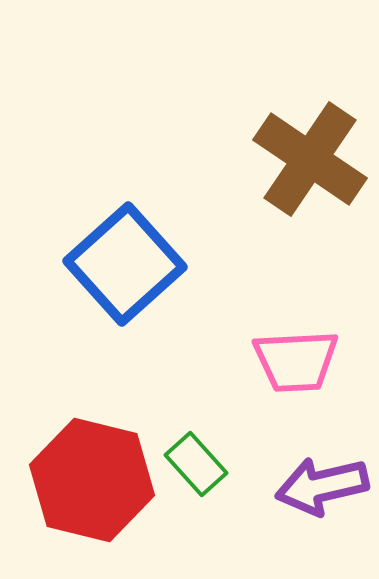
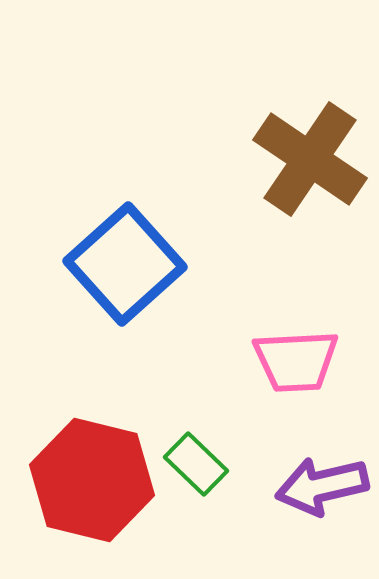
green rectangle: rotated 4 degrees counterclockwise
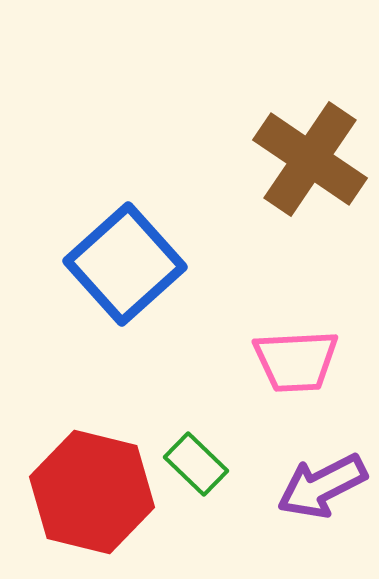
red hexagon: moved 12 px down
purple arrow: rotated 14 degrees counterclockwise
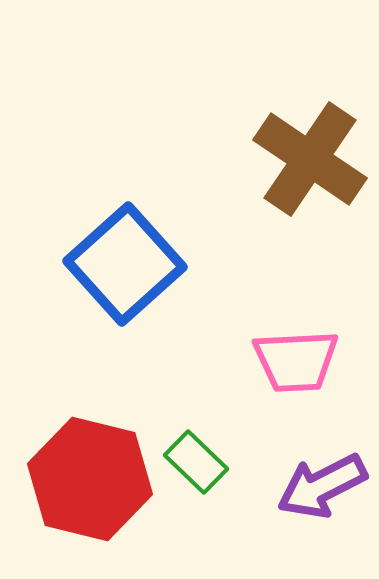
green rectangle: moved 2 px up
red hexagon: moved 2 px left, 13 px up
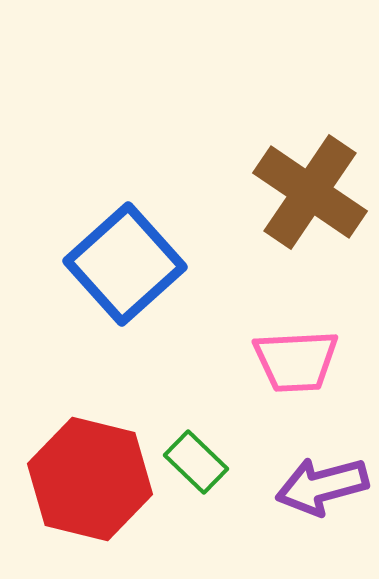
brown cross: moved 33 px down
purple arrow: rotated 12 degrees clockwise
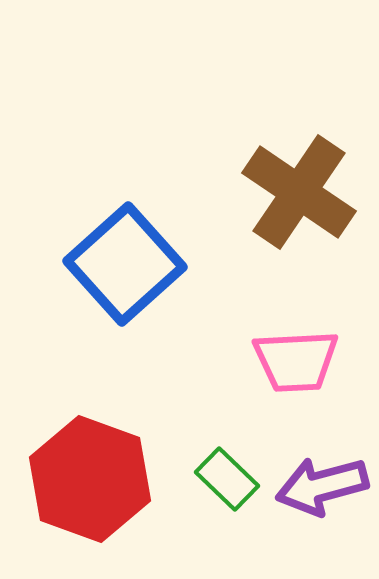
brown cross: moved 11 px left
green rectangle: moved 31 px right, 17 px down
red hexagon: rotated 6 degrees clockwise
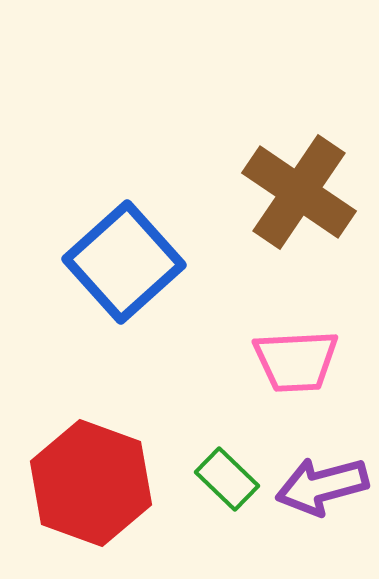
blue square: moved 1 px left, 2 px up
red hexagon: moved 1 px right, 4 px down
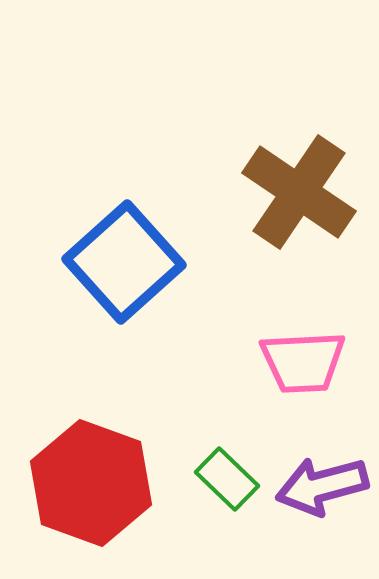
pink trapezoid: moved 7 px right, 1 px down
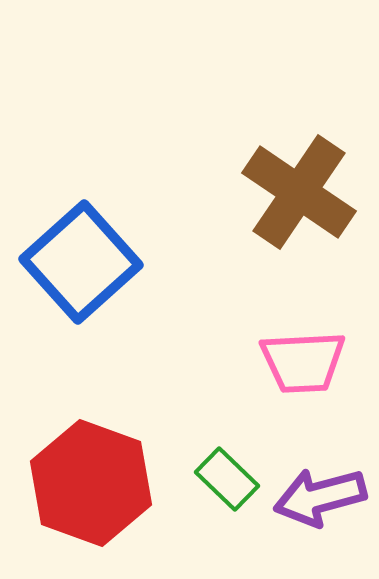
blue square: moved 43 px left
purple arrow: moved 2 px left, 11 px down
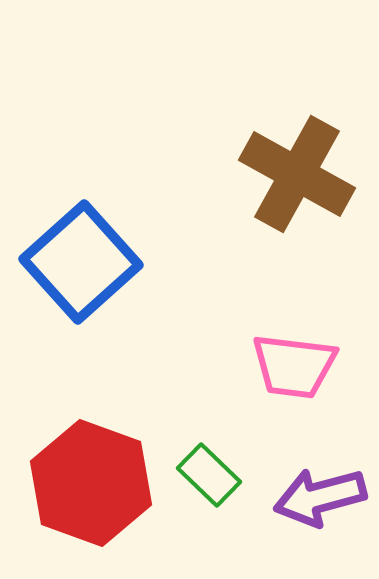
brown cross: moved 2 px left, 18 px up; rotated 5 degrees counterclockwise
pink trapezoid: moved 9 px left, 4 px down; rotated 10 degrees clockwise
green rectangle: moved 18 px left, 4 px up
